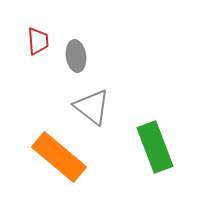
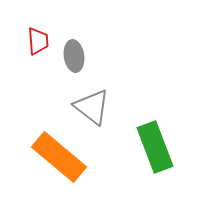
gray ellipse: moved 2 px left
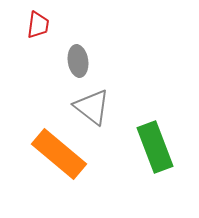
red trapezoid: moved 16 px up; rotated 12 degrees clockwise
gray ellipse: moved 4 px right, 5 px down
orange rectangle: moved 3 px up
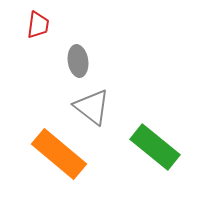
green rectangle: rotated 30 degrees counterclockwise
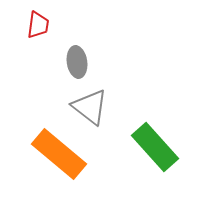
gray ellipse: moved 1 px left, 1 px down
gray triangle: moved 2 px left
green rectangle: rotated 9 degrees clockwise
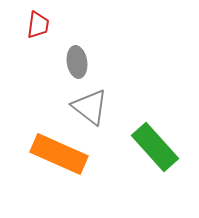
orange rectangle: rotated 16 degrees counterclockwise
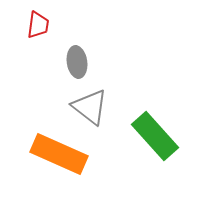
green rectangle: moved 11 px up
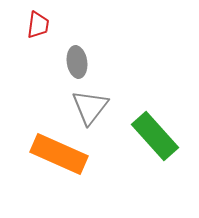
gray triangle: rotated 30 degrees clockwise
